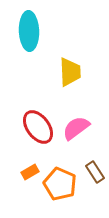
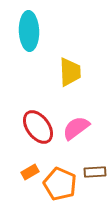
brown rectangle: rotated 60 degrees counterclockwise
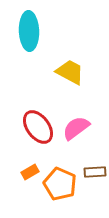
yellow trapezoid: rotated 60 degrees counterclockwise
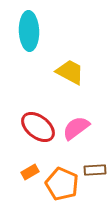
red ellipse: rotated 16 degrees counterclockwise
brown rectangle: moved 2 px up
orange pentagon: moved 2 px right
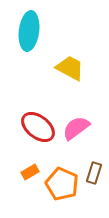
cyan ellipse: rotated 9 degrees clockwise
yellow trapezoid: moved 4 px up
brown rectangle: moved 1 px left, 3 px down; rotated 70 degrees counterclockwise
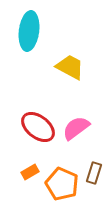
yellow trapezoid: moved 1 px up
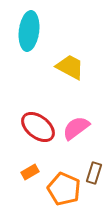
orange pentagon: moved 2 px right, 5 px down
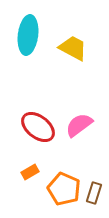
cyan ellipse: moved 1 px left, 4 px down
yellow trapezoid: moved 3 px right, 19 px up
pink semicircle: moved 3 px right, 3 px up
brown rectangle: moved 20 px down
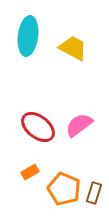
cyan ellipse: moved 1 px down
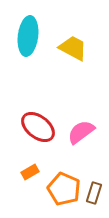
pink semicircle: moved 2 px right, 7 px down
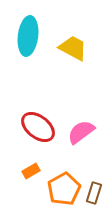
orange rectangle: moved 1 px right, 1 px up
orange pentagon: rotated 20 degrees clockwise
